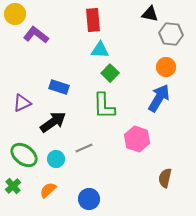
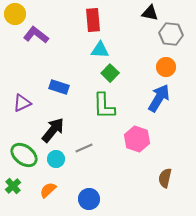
black triangle: moved 1 px up
black arrow: moved 8 px down; rotated 16 degrees counterclockwise
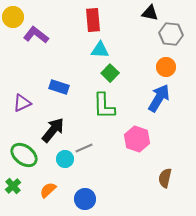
yellow circle: moved 2 px left, 3 px down
cyan circle: moved 9 px right
blue circle: moved 4 px left
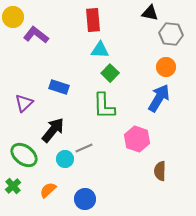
purple triangle: moved 2 px right; rotated 18 degrees counterclockwise
brown semicircle: moved 5 px left, 7 px up; rotated 12 degrees counterclockwise
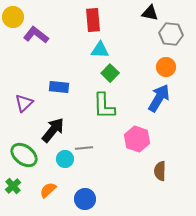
blue rectangle: rotated 12 degrees counterclockwise
gray line: rotated 18 degrees clockwise
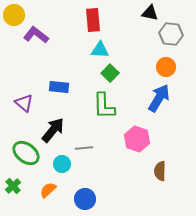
yellow circle: moved 1 px right, 2 px up
purple triangle: rotated 36 degrees counterclockwise
green ellipse: moved 2 px right, 2 px up
cyan circle: moved 3 px left, 5 px down
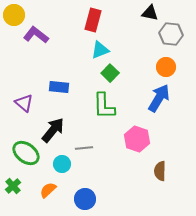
red rectangle: rotated 20 degrees clockwise
cyan triangle: rotated 24 degrees counterclockwise
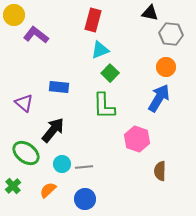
gray line: moved 19 px down
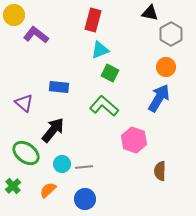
gray hexagon: rotated 25 degrees clockwise
green square: rotated 18 degrees counterclockwise
green L-shape: rotated 132 degrees clockwise
pink hexagon: moved 3 px left, 1 px down
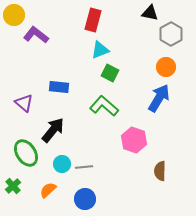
green ellipse: rotated 20 degrees clockwise
